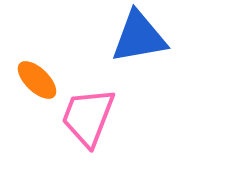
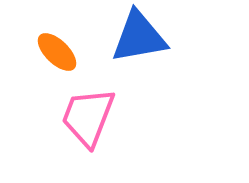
orange ellipse: moved 20 px right, 28 px up
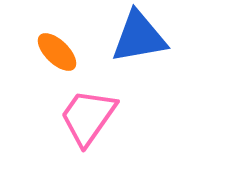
pink trapezoid: rotated 14 degrees clockwise
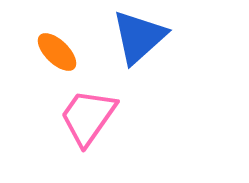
blue triangle: rotated 32 degrees counterclockwise
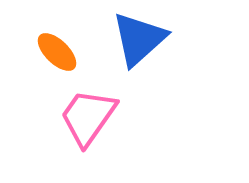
blue triangle: moved 2 px down
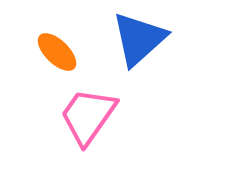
pink trapezoid: moved 1 px up
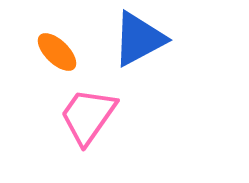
blue triangle: rotated 14 degrees clockwise
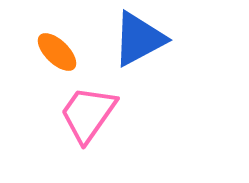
pink trapezoid: moved 2 px up
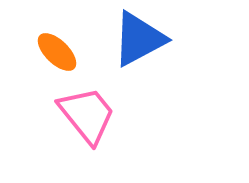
pink trapezoid: moved 1 px left, 1 px down; rotated 106 degrees clockwise
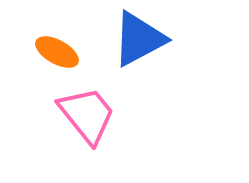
orange ellipse: rotated 15 degrees counterclockwise
